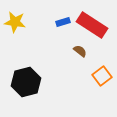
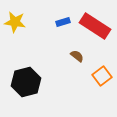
red rectangle: moved 3 px right, 1 px down
brown semicircle: moved 3 px left, 5 px down
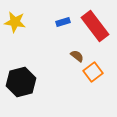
red rectangle: rotated 20 degrees clockwise
orange square: moved 9 px left, 4 px up
black hexagon: moved 5 px left
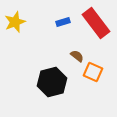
yellow star: rotated 30 degrees counterclockwise
red rectangle: moved 1 px right, 3 px up
orange square: rotated 30 degrees counterclockwise
black hexagon: moved 31 px right
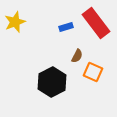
blue rectangle: moved 3 px right, 5 px down
brown semicircle: rotated 80 degrees clockwise
black hexagon: rotated 12 degrees counterclockwise
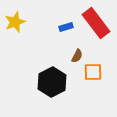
orange square: rotated 24 degrees counterclockwise
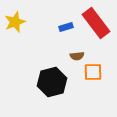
brown semicircle: rotated 56 degrees clockwise
black hexagon: rotated 12 degrees clockwise
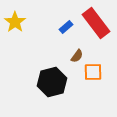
yellow star: rotated 15 degrees counterclockwise
blue rectangle: rotated 24 degrees counterclockwise
brown semicircle: rotated 48 degrees counterclockwise
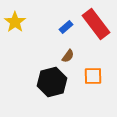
red rectangle: moved 1 px down
brown semicircle: moved 9 px left
orange square: moved 4 px down
